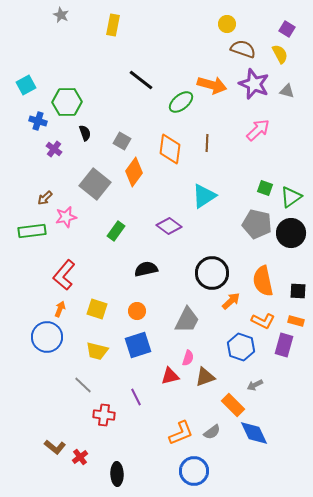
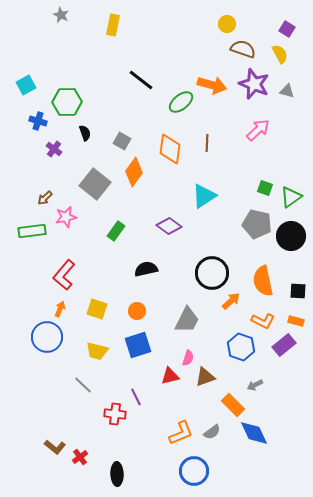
black circle at (291, 233): moved 3 px down
purple rectangle at (284, 345): rotated 35 degrees clockwise
red cross at (104, 415): moved 11 px right, 1 px up
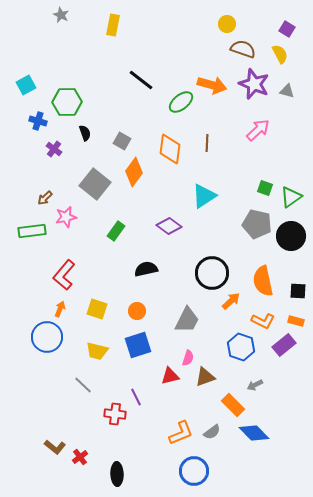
blue diamond at (254, 433): rotated 20 degrees counterclockwise
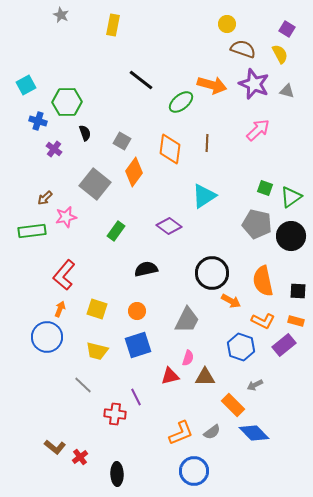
orange arrow at (231, 301): rotated 72 degrees clockwise
brown triangle at (205, 377): rotated 20 degrees clockwise
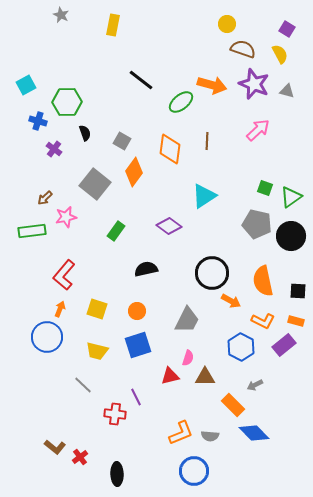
brown line at (207, 143): moved 2 px up
blue hexagon at (241, 347): rotated 8 degrees clockwise
gray semicircle at (212, 432): moved 2 px left, 4 px down; rotated 42 degrees clockwise
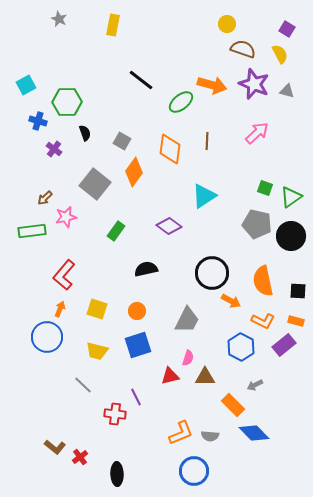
gray star at (61, 15): moved 2 px left, 4 px down
pink arrow at (258, 130): moved 1 px left, 3 px down
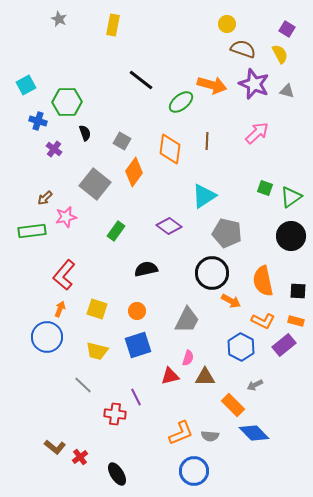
gray pentagon at (257, 224): moved 30 px left, 9 px down
black ellipse at (117, 474): rotated 30 degrees counterclockwise
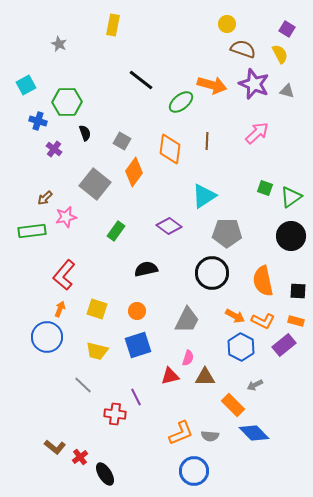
gray star at (59, 19): moved 25 px down
gray pentagon at (227, 233): rotated 12 degrees counterclockwise
orange arrow at (231, 301): moved 4 px right, 15 px down
black ellipse at (117, 474): moved 12 px left
